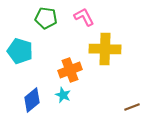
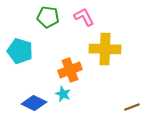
green pentagon: moved 2 px right, 1 px up
cyan star: moved 1 px up
blue diamond: moved 2 px right, 3 px down; rotated 65 degrees clockwise
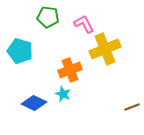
pink L-shape: moved 7 px down
yellow cross: rotated 24 degrees counterclockwise
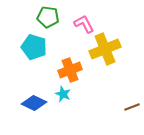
cyan pentagon: moved 14 px right, 4 px up
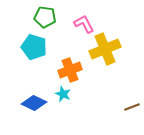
green pentagon: moved 3 px left
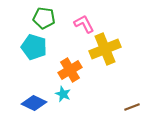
green pentagon: moved 1 px left, 1 px down
orange cross: rotated 10 degrees counterclockwise
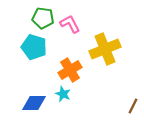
green pentagon: moved 1 px left
pink L-shape: moved 14 px left
blue diamond: rotated 25 degrees counterclockwise
brown line: moved 1 px right, 1 px up; rotated 42 degrees counterclockwise
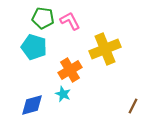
pink L-shape: moved 3 px up
blue diamond: moved 2 px left, 2 px down; rotated 15 degrees counterclockwise
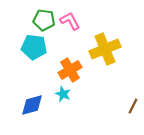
green pentagon: moved 1 px right, 2 px down
cyan pentagon: rotated 10 degrees counterclockwise
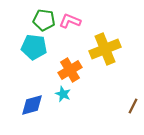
pink L-shape: rotated 40 degrees counterclockwise
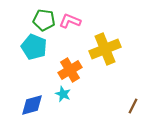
cyan pentagon: rotated 15 degrees clockwise
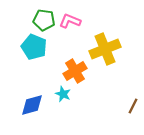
orange cross: moved 5 px right, 1 px down
